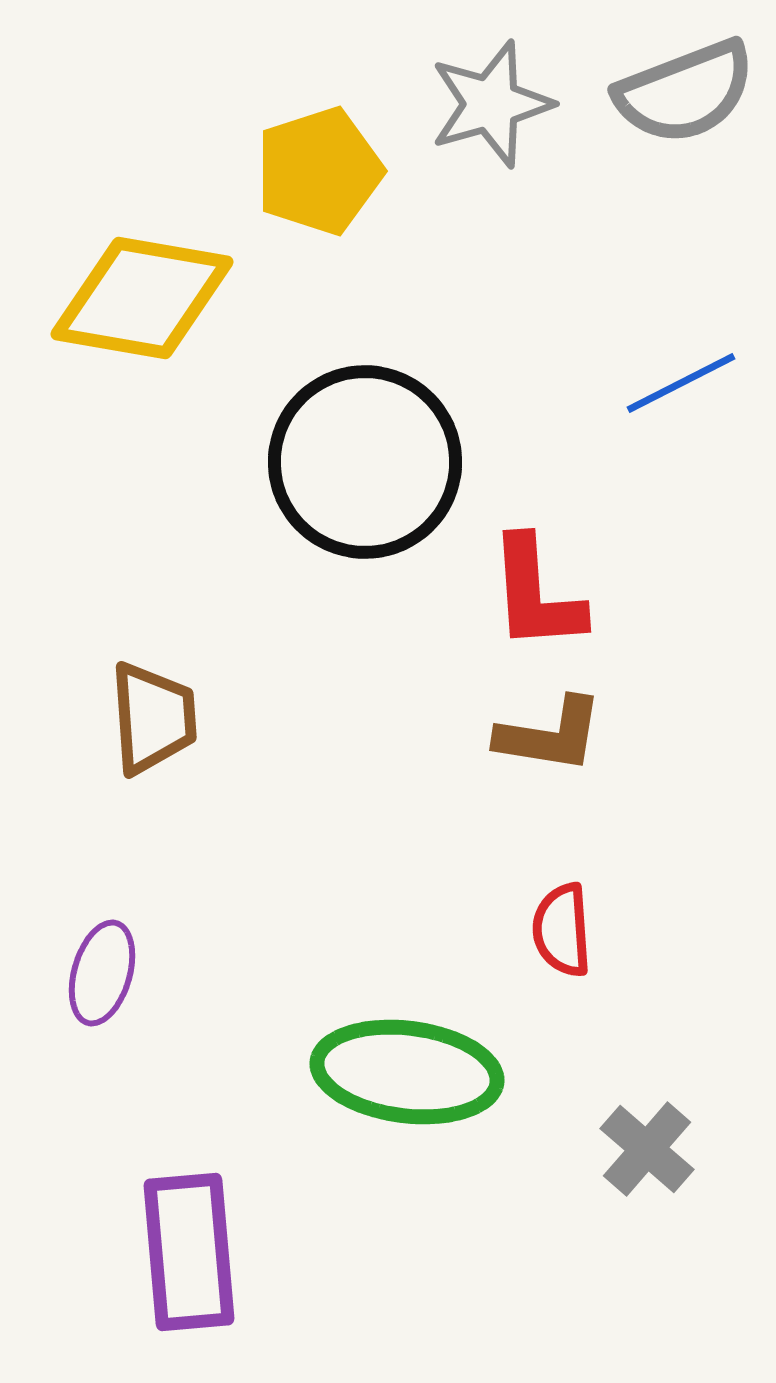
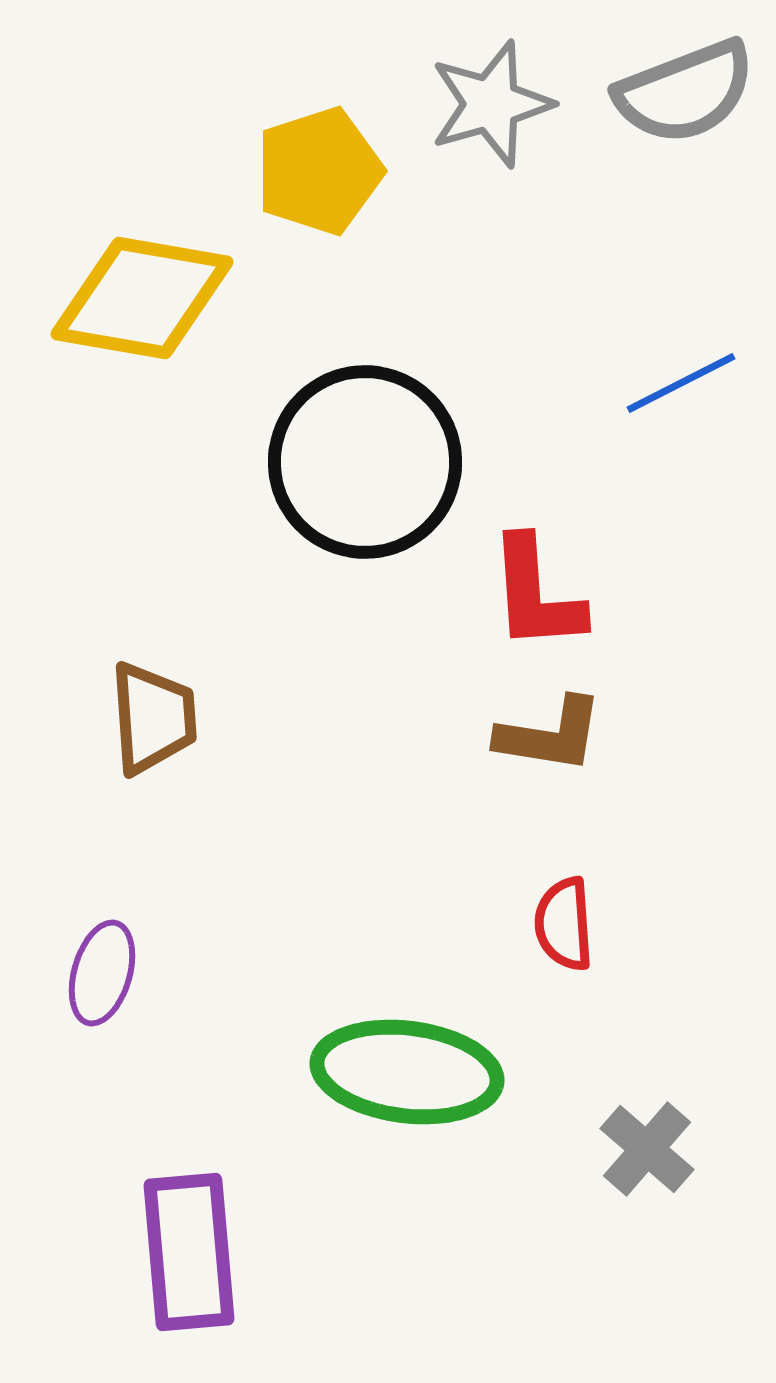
red semicircle: moved 2 px right, 6 px up
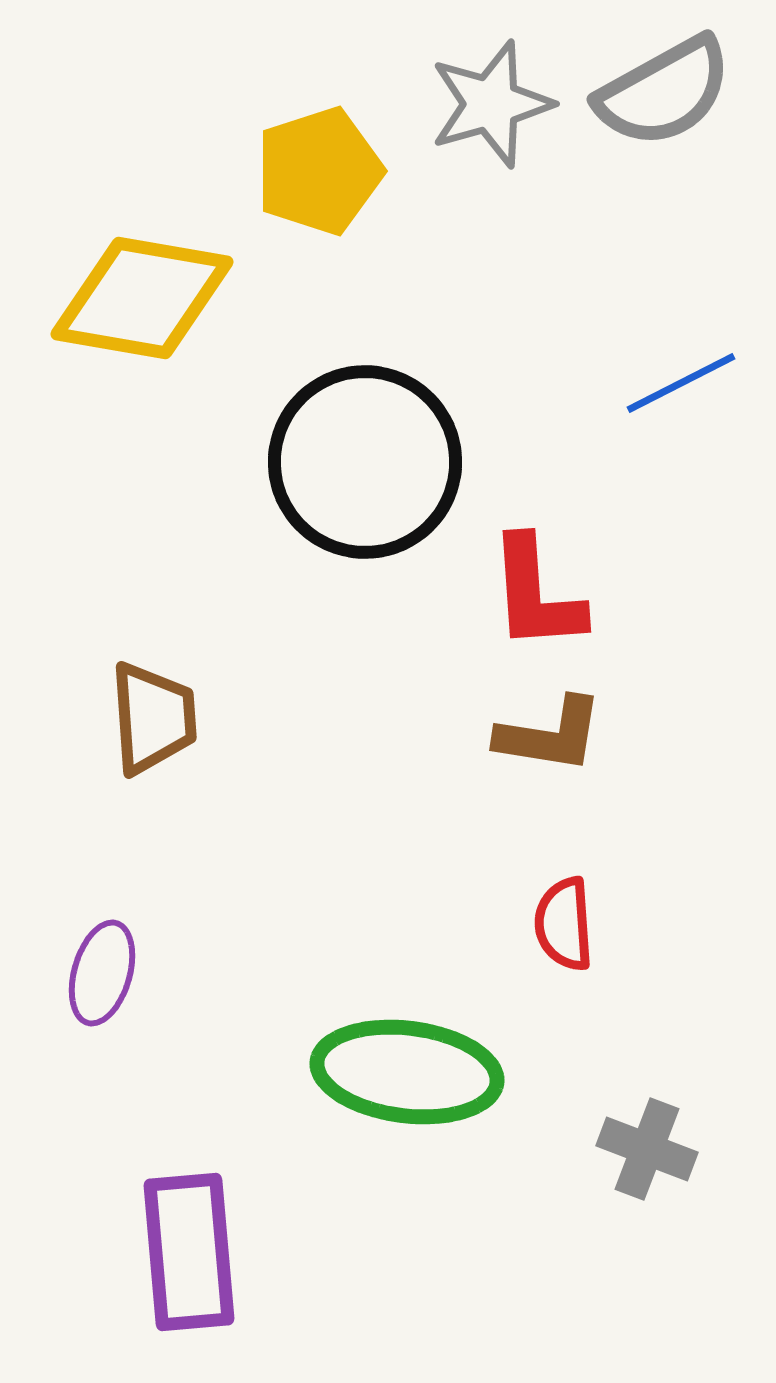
gray semicircle: moved 21 px left; rotated 8 degrees counterclockwise
gray cross: rotated 20 degrees counterclockwise
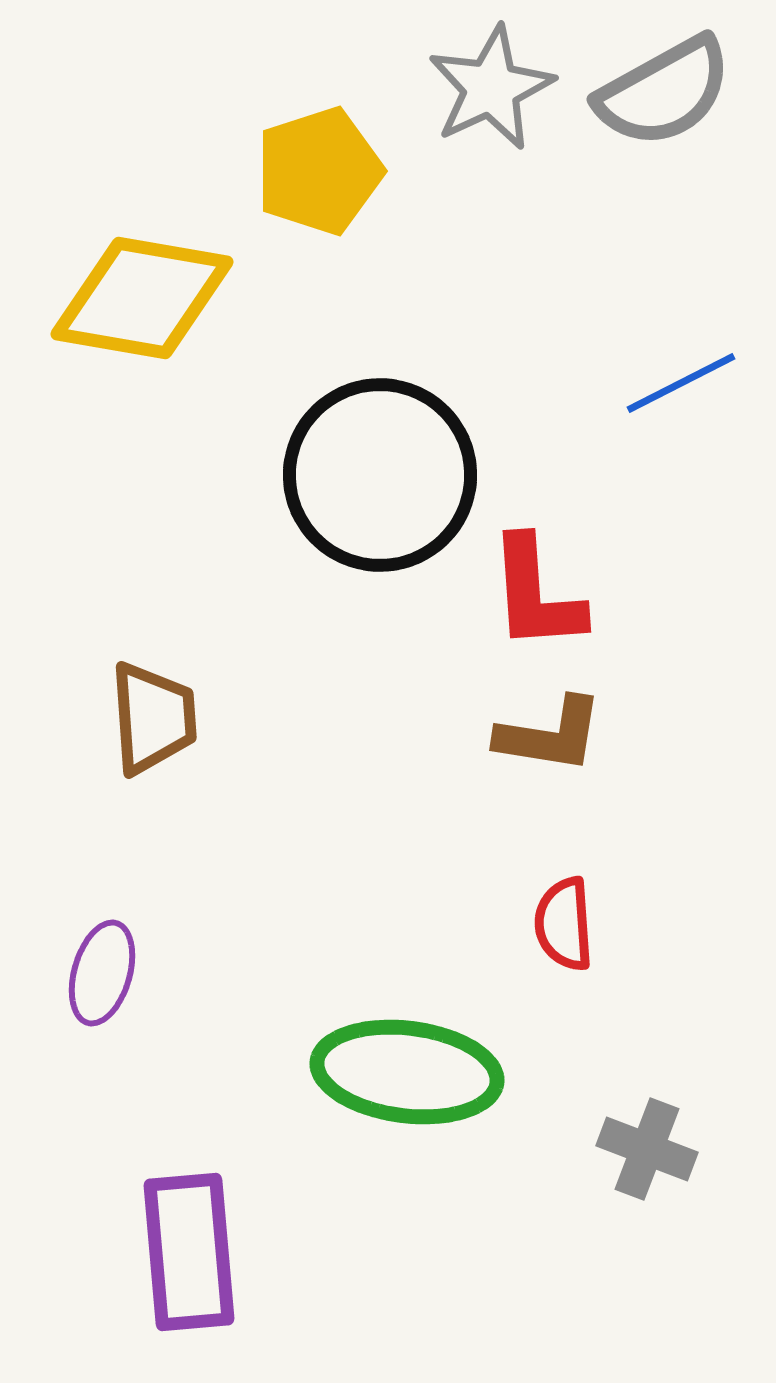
gray star: moved 16 px up; rotated 9 degrees counterclockwise
black circle: moved 15 px right, 13 px down
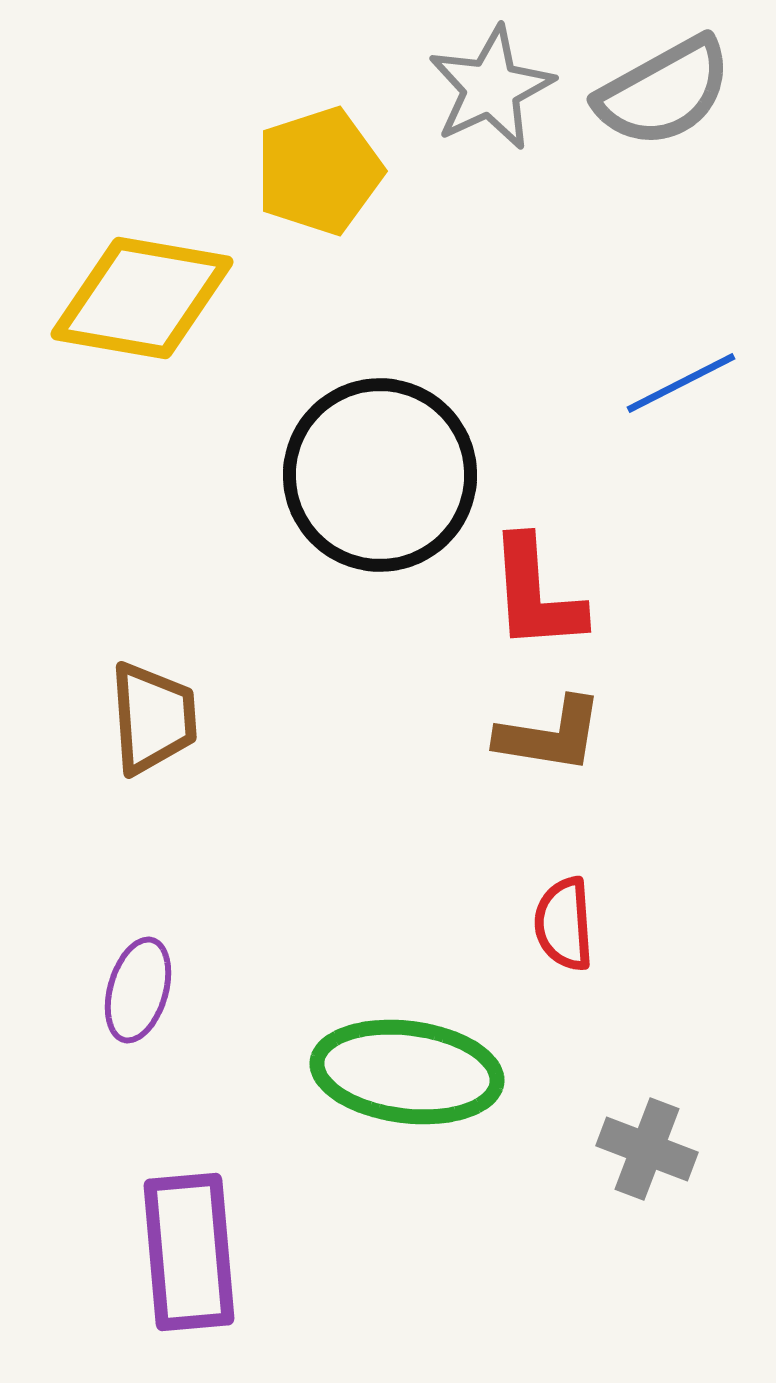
purple ellipse: moved 36 px right, 17 px down
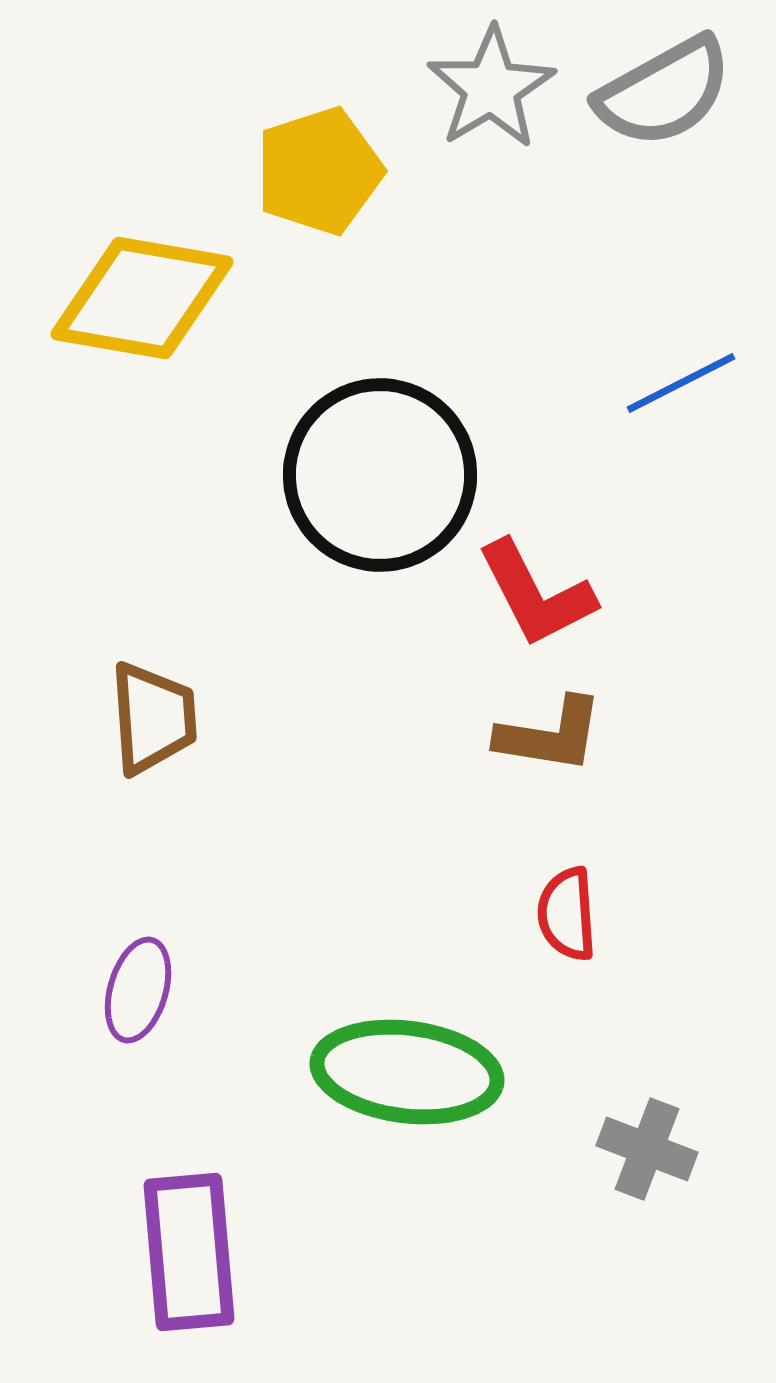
gray star: rotated 6 degrees counterclockwise
red L-shape: rotated 23 degrees counterclockwise
red semicircle: moved 3 px right, 10 px up
